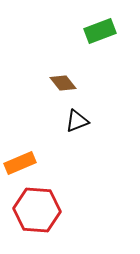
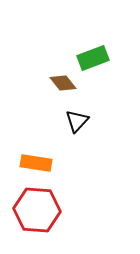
green rectangle: moved 7 px left, 27 px down
black triangle: rotated 25 degrees counterclockwise
orange rectangle: moved 16 px right; rotated 32 degrees clockwise
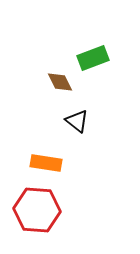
brown diamond: moved 3 px left, 1 px up; rotated 12 degrees clockwise
black triangle: rotated 35 degrees counterclockwise
orange rectangle: moved 10 px right
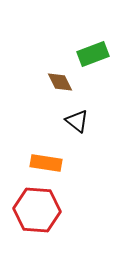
green rectangle: moved 4 px up
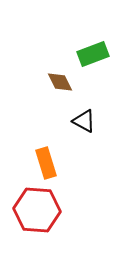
black triangle: moved 7 px right; rotated 10 degrees counterclockwise
orange rectangle: rotated 64 degrees clockwise
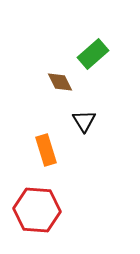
green rectangle: rotated 20 degrees counterclockwise
black triangle: rotated 30 degrees clockwise
orange rectangle: moved 13 px up
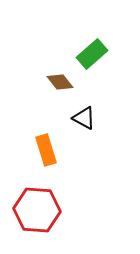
green rectangle: moved 1 px left
brown diamond: rotated 12 degrees counterclockwise
black triangle: moved 3 px up; rotated 30 degrees counterclockwise
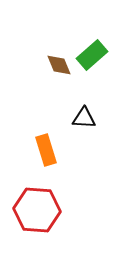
green rectangle: moved 1 px down
brown diamond: moved 1 px left, 17 px up; rotated 16 degrees clockwise
black triangle: rotated 25 degrees counterclockwise
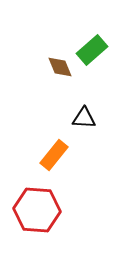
green rectangle: moved 5 px up
brown diamond: moved 1 px right, 2 px down
orange rectangle: moved 8 px right, 5 px down; rotated 56 degrees clockwise
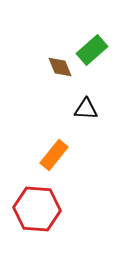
black triangle: moved 2 px right, 9 px up
red hexagon: moved 1 px up
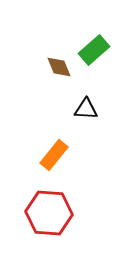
green rectangle: moved 2 px right
brown diamond: moved 1 px left
red hexagon: moved 12 px right, 4 px down
